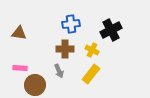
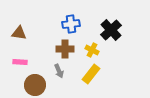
black cross: rotated 15 degrees counterclockwise
pink rectangle: moved 6 px up
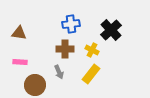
gray arrow: moved 1 px down
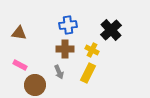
blue cross: moved 3 px left, 1 px down
pink rectangle: moved 3 px down; rotated 24 degrees clockwise
yellow rectangle: moved 3 px left, 1 px up; rotated 12 degrees counterclockwise
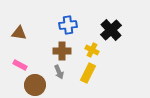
brown cross: moved 3 px left, 2 px down
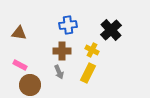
brown circle: moved 5 px left
